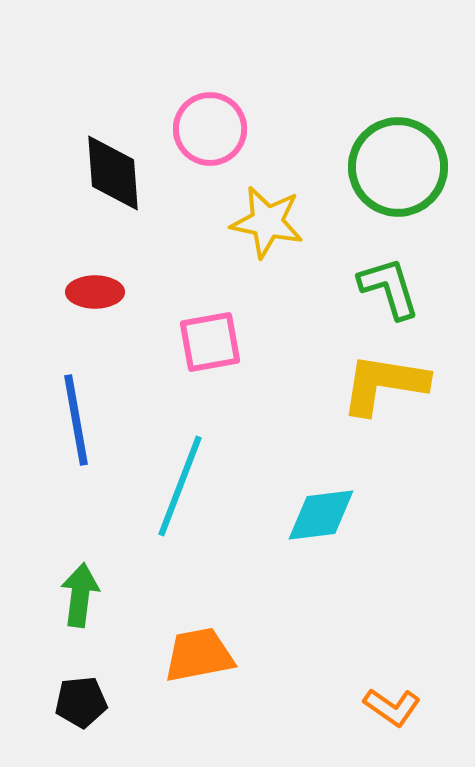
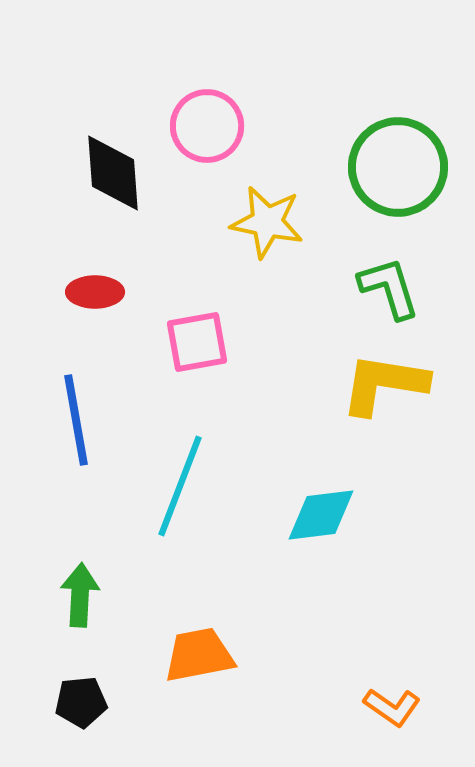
pink circle: moved 3 px left, 3 px up
pink square: moved 13 px left
green arrow: rotated 4 degrees counterclockwise
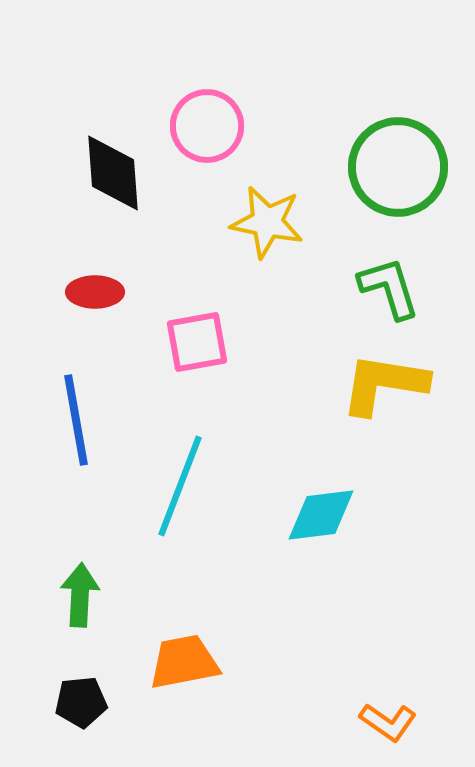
orange trapezoid: moved 15 px left, 7 px down
orange L-shape: moved 4 px left, 15 px down
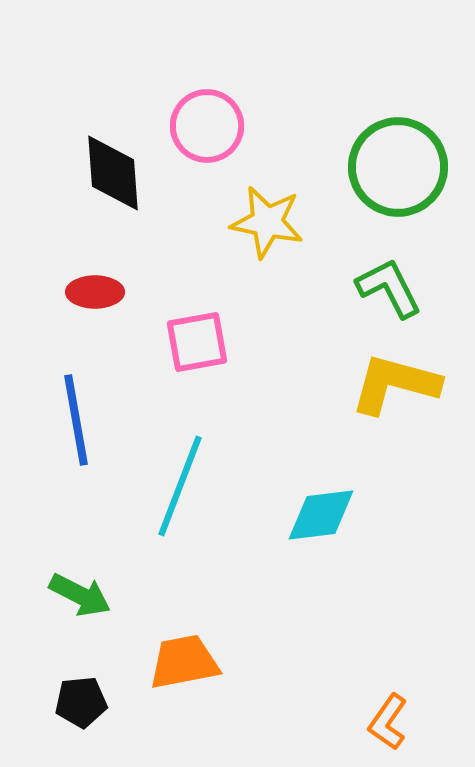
green L-shape: rotated 10 degrees counterclockwise
yellow L-shape: moved 11 px right; rotated 6 degrees clockwise
green arrow: rotated 114 degrees clockwise
orange L-shape: rotated 90 degrees clockwise
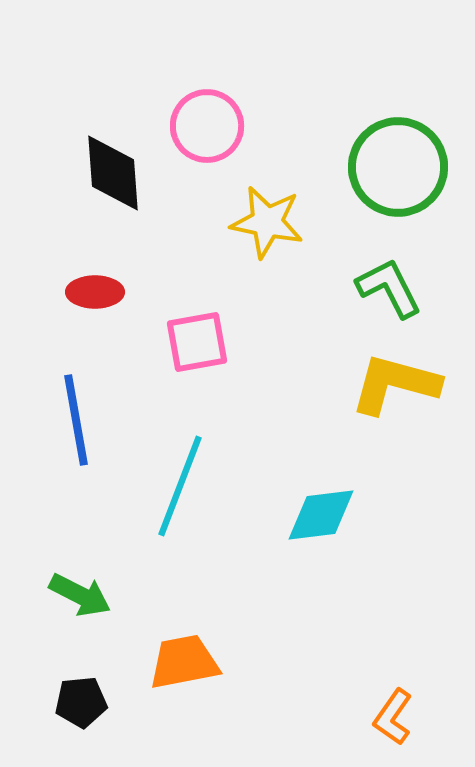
orange L-shape: moved 5 px right, 5 px up
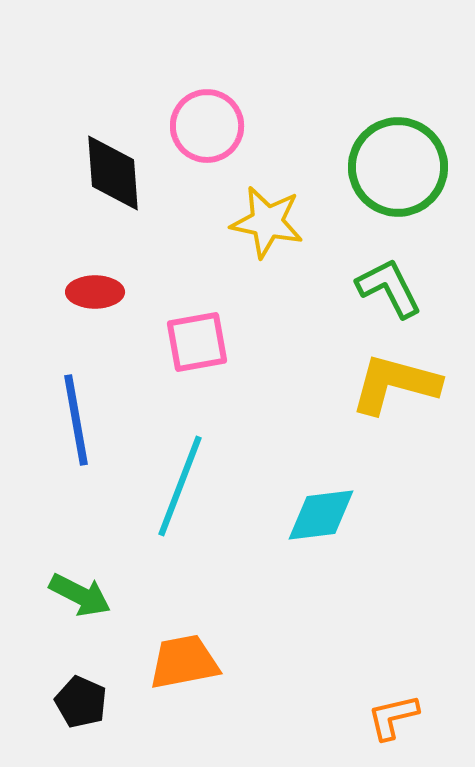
black pentagon: rotated 30 degrees clockwise
orange L-shape: rotated 42 degrees clockwise
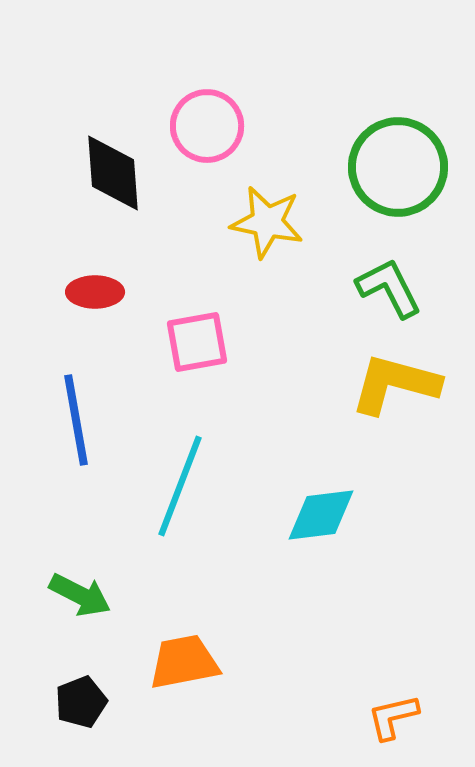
black pentagon: rotated 27 degrees clockwise
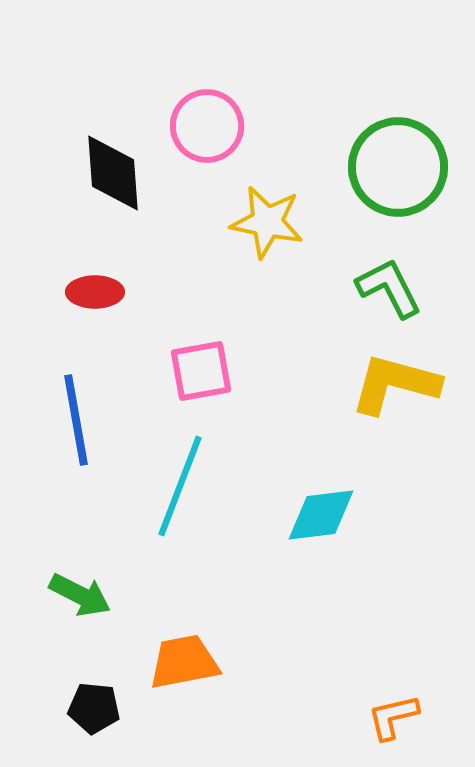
pink square: moved 4 px right, 29 px down
black pentagon: moved 13 px right, 6 px down; rotated 27 degrees clockwise
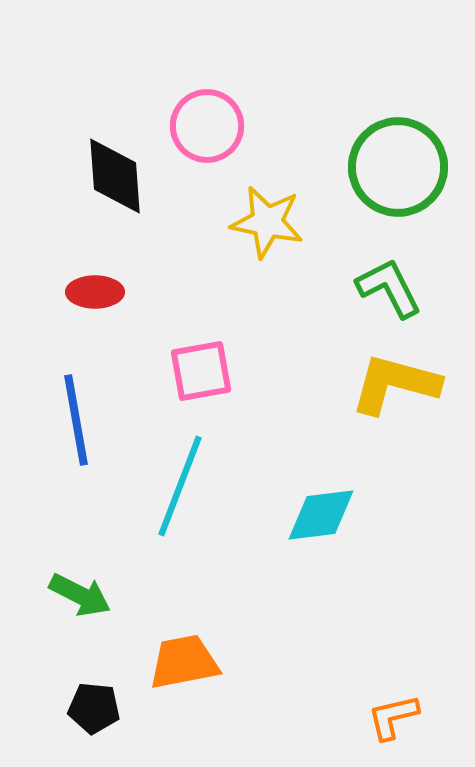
black diamond: moved 2 px right, 3 px down
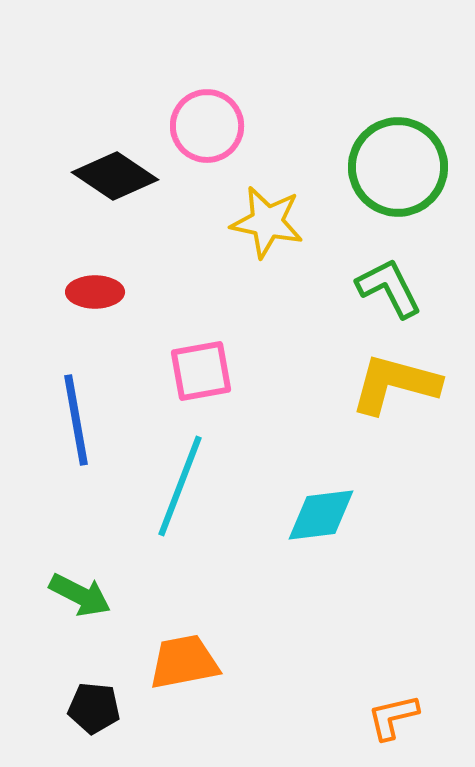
black diamond: rotated 52 degrees counterclockwise
